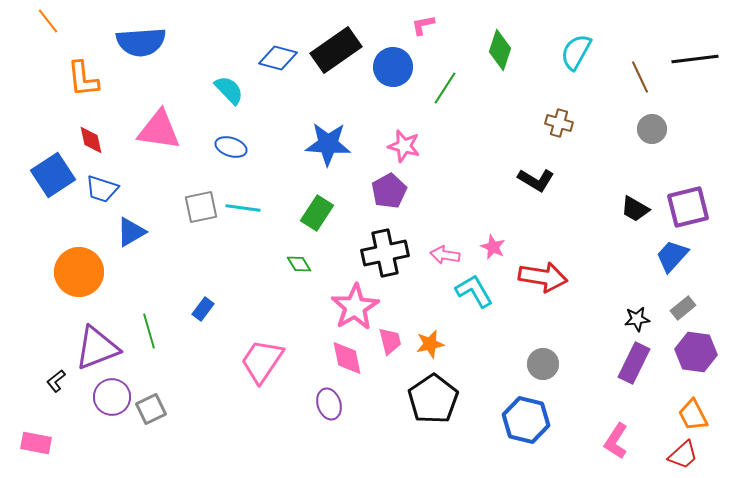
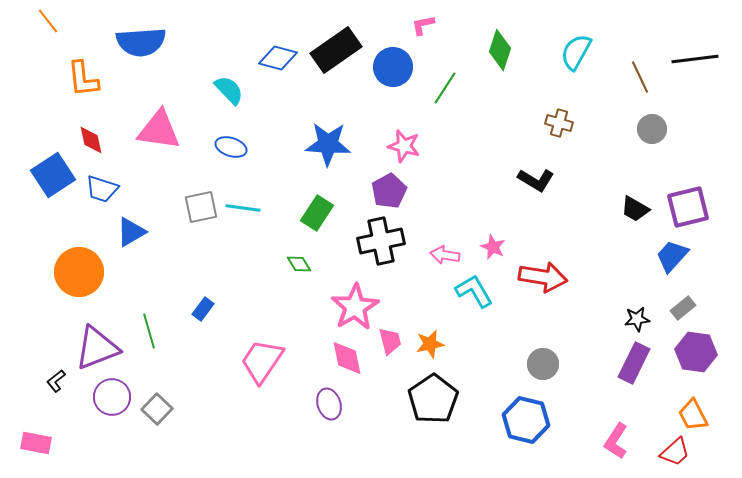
black cross at (385, 253): moved 4 px left, 12 px up
gray square at (151, 409): moved 6 px right; rotated 20 degrees counterclockwise
red trapezoid at (683, 455): moved 8 px left, 3 px up
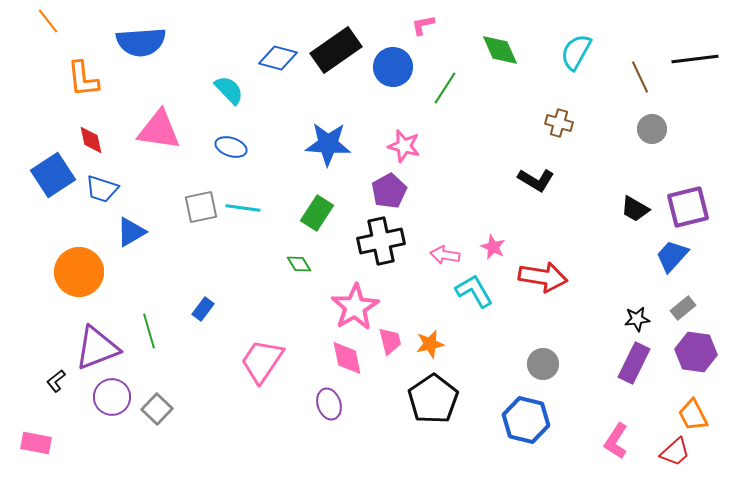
green diamond at (500, 50): rotated 42 degrees counterclockwise
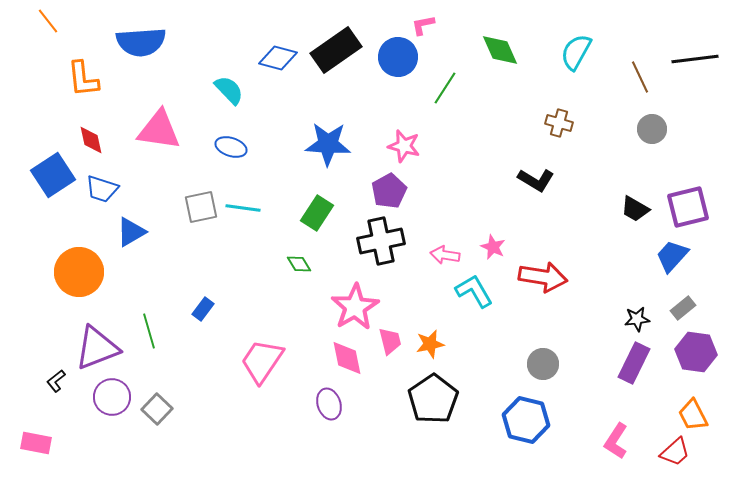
blue circle at (393, 67): moved 5 px right, 10 px up
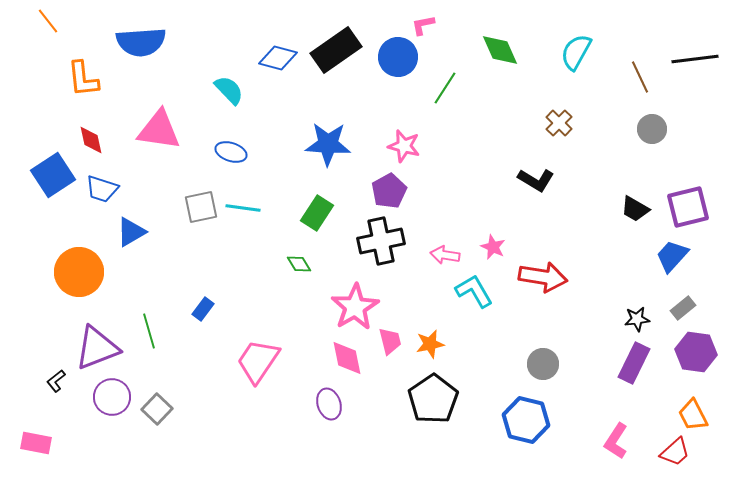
brown cross at (559, 123): rotated 28 degrees clockwise
blue ellipse at (231, 147): moved 5 px down
pink trapezoid at (262, 361): moved 4 px left
